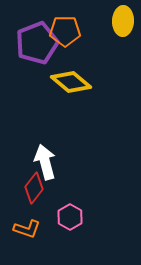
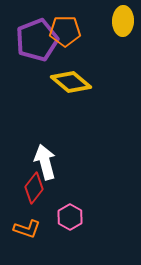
purple pentagon: moved 3 px up
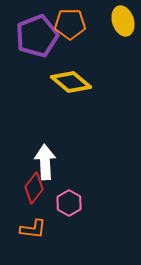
yellow ellipse: rotated 20 degrees counterclockwise
orange pentagon: moved 5 px right, 7 px up
purple pentagon: moved 4 px up
white arrow: rotated 12 degrees clockwise
pink hexagon: moved 1 px left, 14 px up
orange L-shape: moved 6 px right; rotated 12 degrees counterclockwise
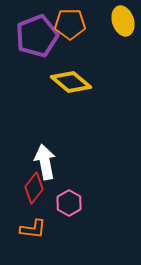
white arrow: rotated 8 degrees counterclockwise
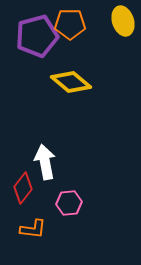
purple pentagon: rotated 6 degrees clockwise
red diamond: moved 11 px left
pink hexagon: rotated 25 degrees clockwise
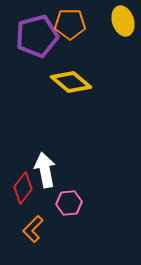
white arrow: moved 8 px down
orange L-shape: rotated 128 degrees clockwise
